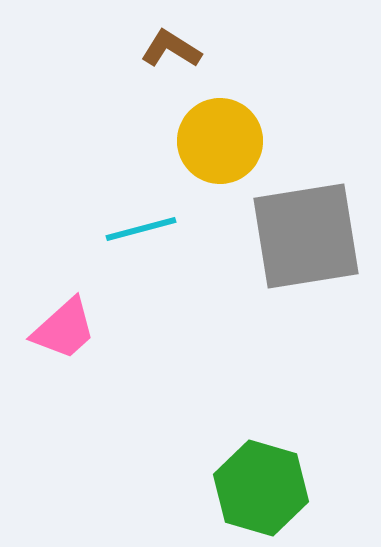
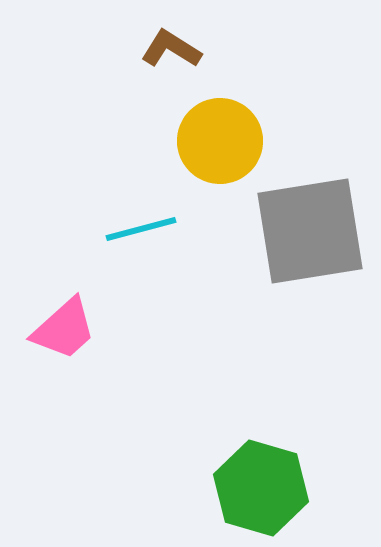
gray square: moved 4 px right, 5 px up
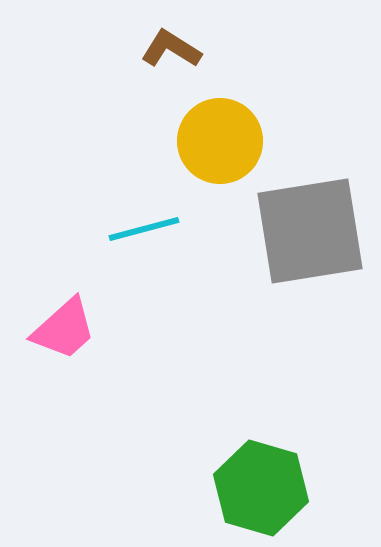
cyan line: moved 3 px right
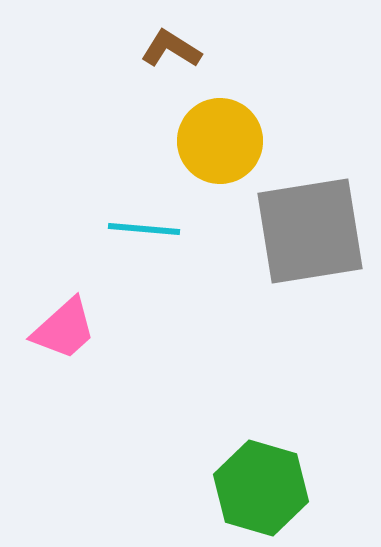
cyan line: rotated 20 degrees clockwise
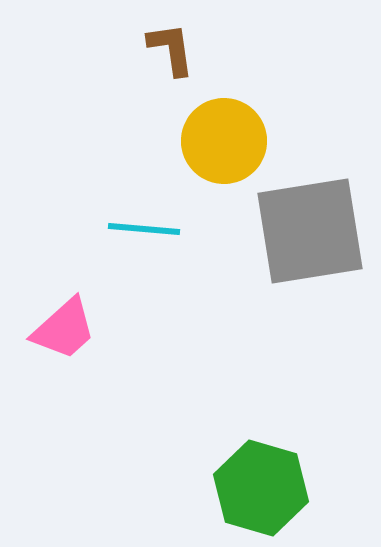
brown L-shape: rotated 50 degrees clockwise
yellow circle: moved 4 px right
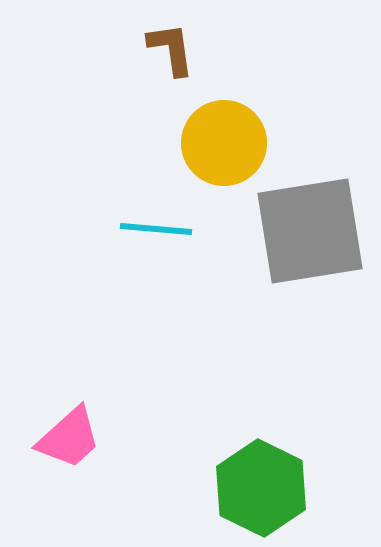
yellow circle: moved 2 px down
cyan line: moved 12 px right
pink trapezoid: moved 5 px right, 109 px down
green hexagon: rotated 10 degrees clockwise
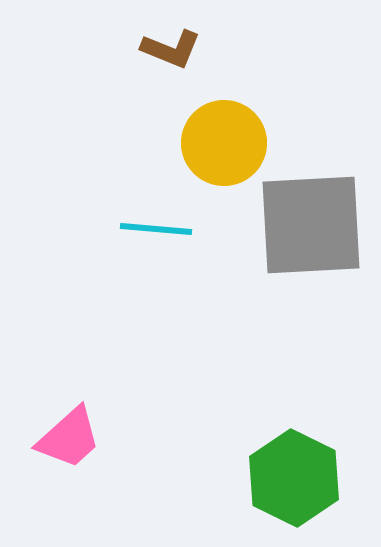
brown L-shape: rotated 120 degrees clockwise
gray square: moved 1 px right, 6 px up; rotated 6 degrees clockwise
green hexagon: moved 33 px right, 10 px up
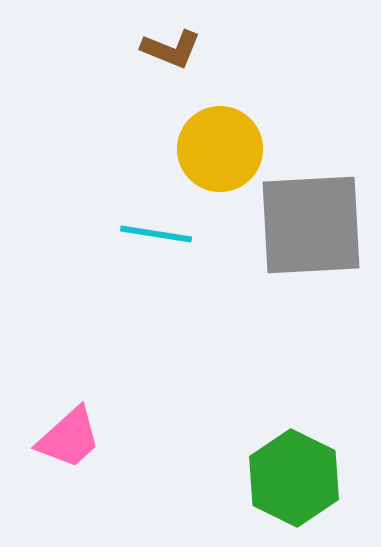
yellow circle: moved 4 px left, 6 px down
cyan line: moved 5 px down; rotated 4 degrees clockwise
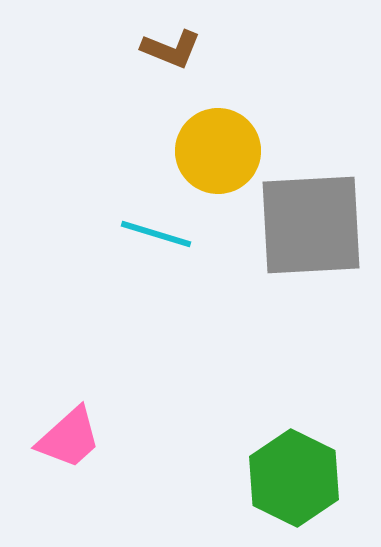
yellow circle: moved 2 px left, 2 px down
cyan line: rotated 8 degrees clockwise
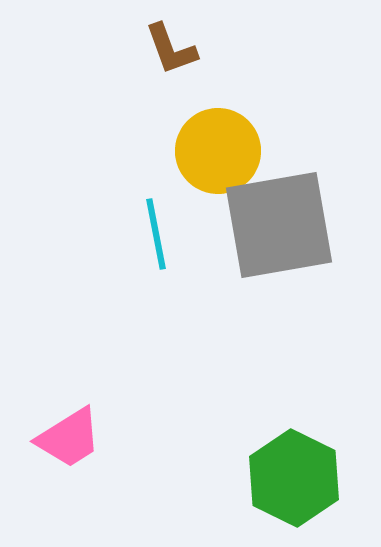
brown L-shape: rotated 48 degrees clockwise
gray square: moved 32 px left; rotated 7 degrees counterclockwise
cyan line: rotated 62 degrees clockwise
pink trapezoid: rotated 10 degrees clockwise
